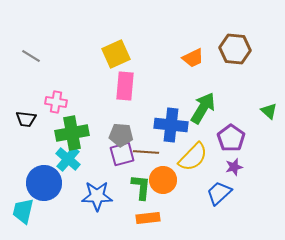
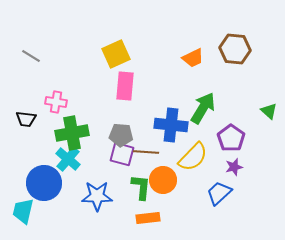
purple square: rotated 30 degrees clockwise
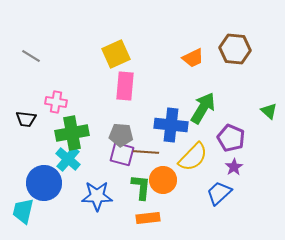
purple pentagon: rotated 12 degrees counterclockwise
purple star: rotated 18 degrees counterclockwise
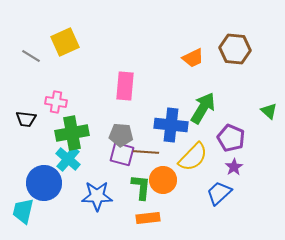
yellow square: moved 51 px left, 12 px up
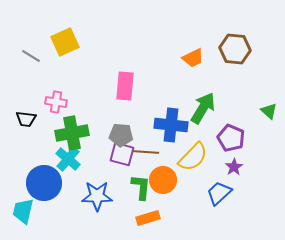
orange rectangle: rotated 10 degrees counterclockwise
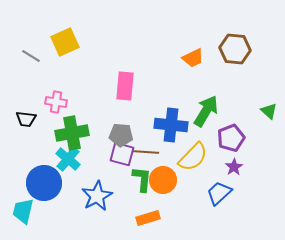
green arrow: moved 3 px right, 3 px down
purple pentagon: rotated 28 degrees clockwise
green L-shape: moved 1 px right, 8 px up
blue star: rotated 28 degrees counterclockwise
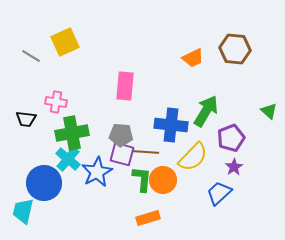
blue star: moved 24 px up
